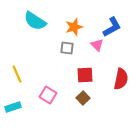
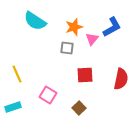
pink triangle: moved 5 px left, 6 px up; rotated 24 degrees clockwise
brown square: moved 4 px left, 10 px down
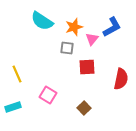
cyan semicircle: moved 7 px right
red square: moved 2 px right, 8 px up
brown square: moved 5 px right
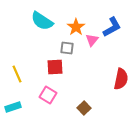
orange star: moved 2 px right; rotated 18 degrees counterclockwise
pink triangle: moved 1 px down
red square: moved 32 px left
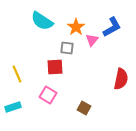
brown square: rotated 16 degrees counterclockwise
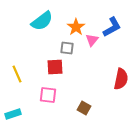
cyan semicircle: rotated 70 degrees counterclockwise
pink square: rotated 24 degrees counterclockwise
cyan rectangle: moved 7 px down
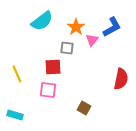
red square: moved 2 px left
pink square: moved 5 px up
cyan rectangle: moved 2 px right, 1 px down; rotated 35 degrees clockwise
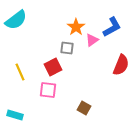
cyan semicircle: moved 26 px left, 1 px up
pink triangle: rotated 16 degrees clockwise
red square: rotated 24 degrees counterclockwise
yellow line: moved 3 px right, 2 px up
red semicircle: moved 14 px up; rotated 10 degrees clockwise
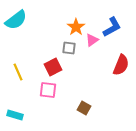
gray square: moved 2 px right
yellow line: moved 2 px left
